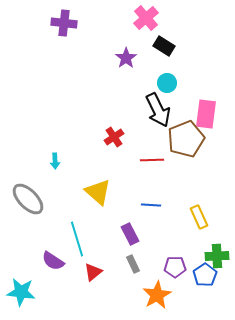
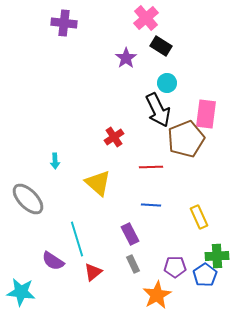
black rectangle: moved 3 px left
red line: moved 1 px left, 7 px down
yellow triangle: moved 9 px up
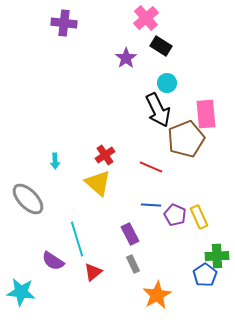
pink rectangle: rotated 12 degrees counterclockwise
red cross: moved 9 px left, 18 px down
red line: rotated 25 degrees clockwise
purple pentagon: moved 52 px up; rotated 25 degrees clockwise
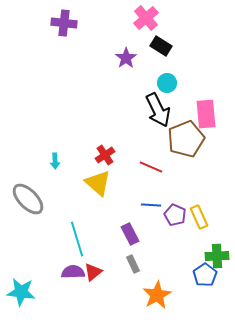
purple semicircle: moved 20 px right, 11 px down; rotated 145 degrees clockwise
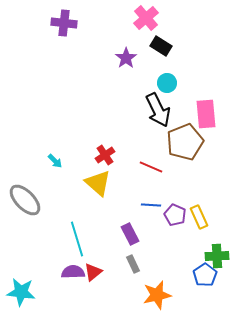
brown pentagon: moved 1 px left, 3 px down
cyan arrow: rotated 42 degrees counterclockwise
gray ellipse: moved 3 px left, 1 px down
orange star: rotated 16 degrees clockwise
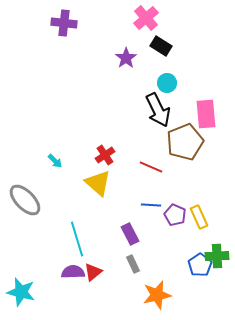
blue pentagon: moved 5 px left, 10 px up
cyan star: rotated 8 degrees clockwise
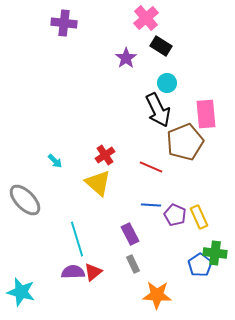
green cross: moved 2 px left, 3 px up; rotated 10 degrees clockwise
orange star: rotated 16 degrees clockwise
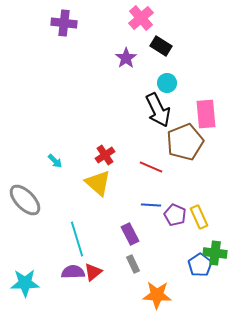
pink cross: moved 5 px left
cyan star: moved 4 px right, 9 px up; rotated 16 degrees counterclockwise
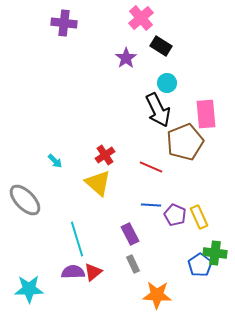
cyan star: moved 4 px right, 6 px down
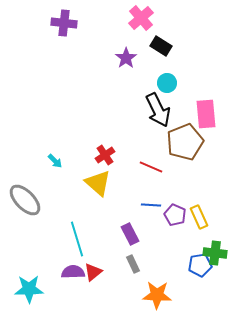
blue pentagon: rotated 25 degrees clockwise
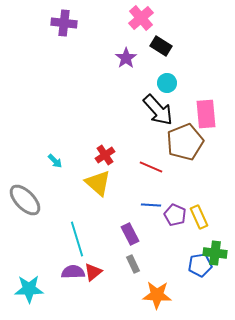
black arrow: rotated 16 degrees counterclockwise
